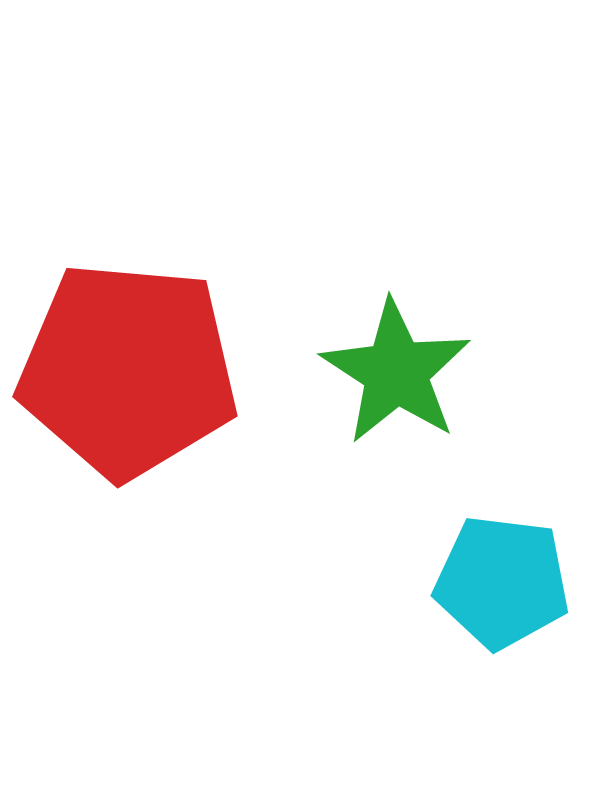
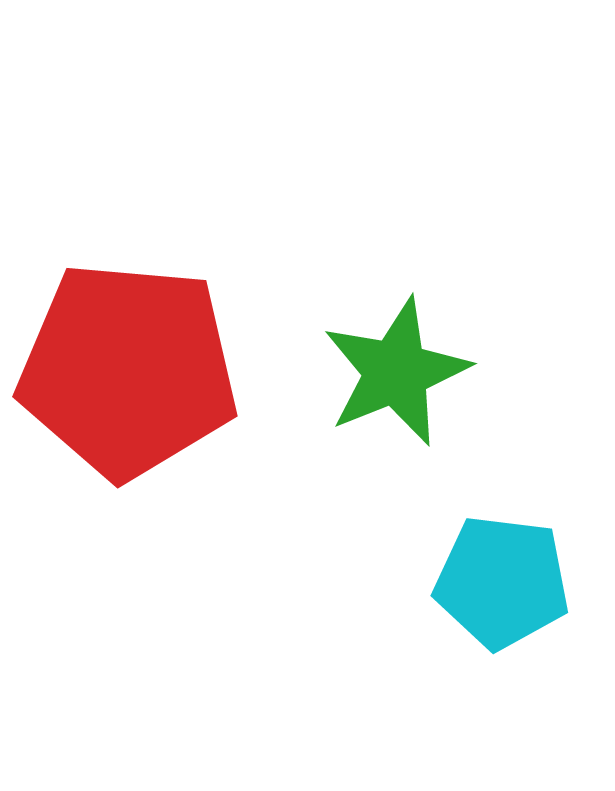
green star: rotated 17 degrees clockwise
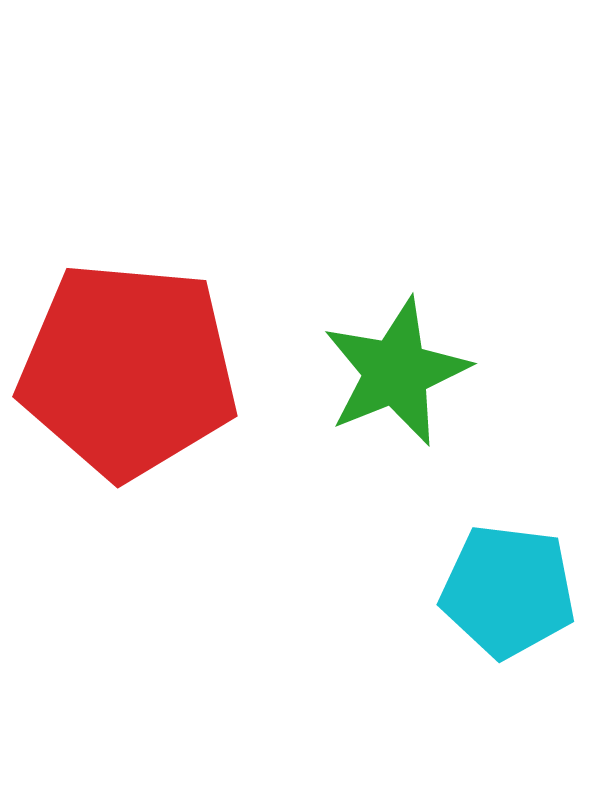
cyan pentagon: moved 6 px right, 9 px down
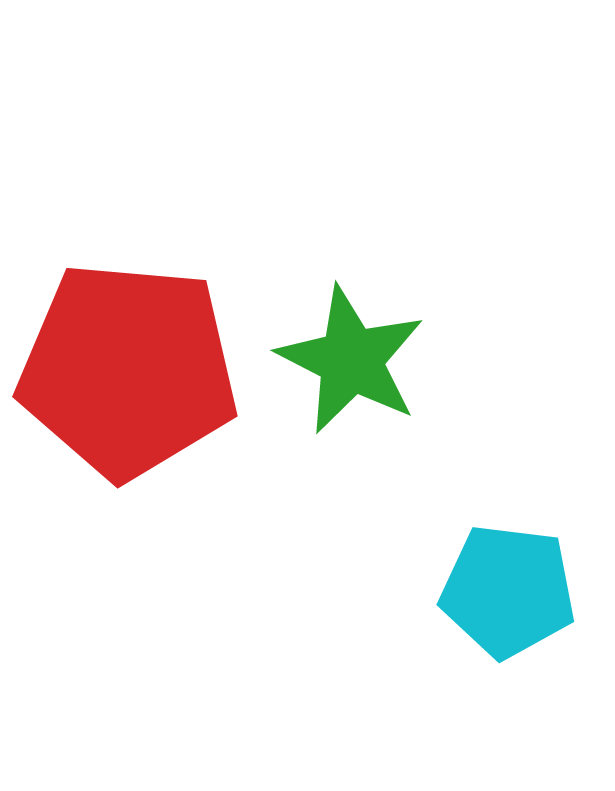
green star: moved 45 px left, 12 px up; rotated 23 degrees counterclockwise
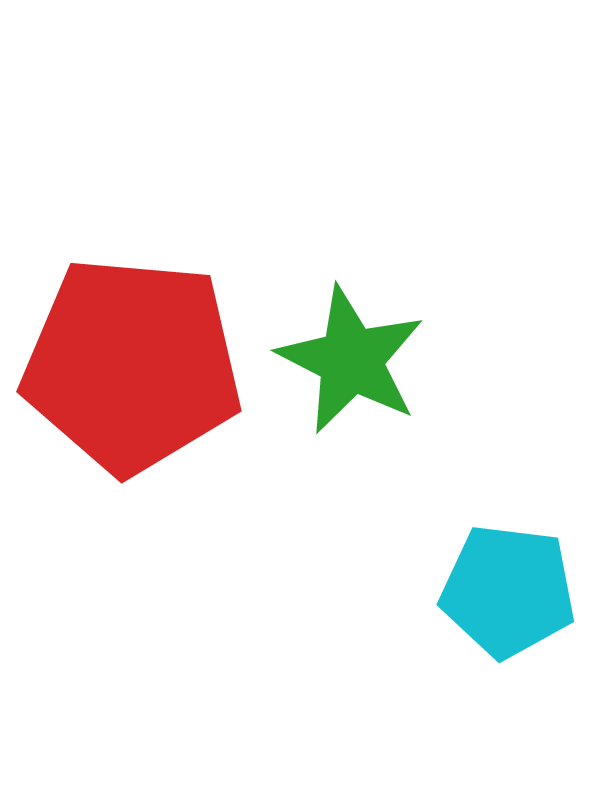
red pentagon: moved 4 px right, 5 px up
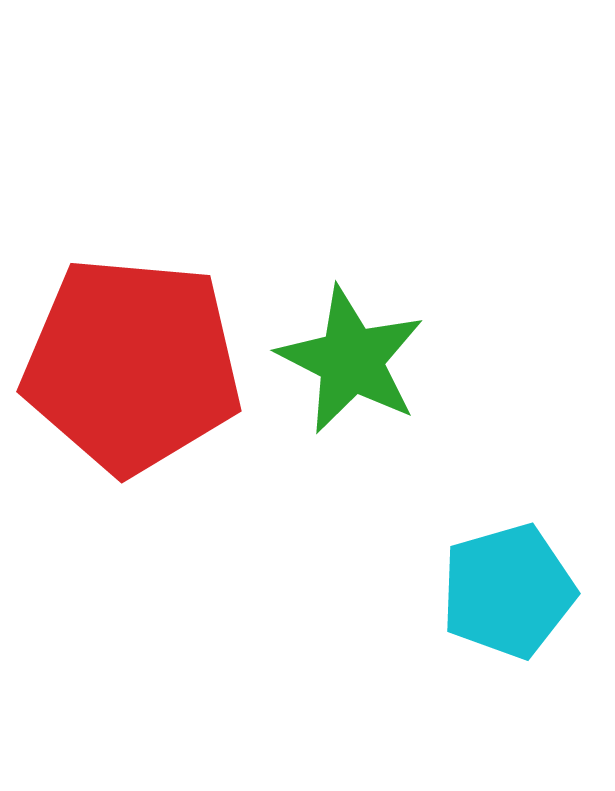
cyan pentagon: rotated 23 degrees counterclockwise
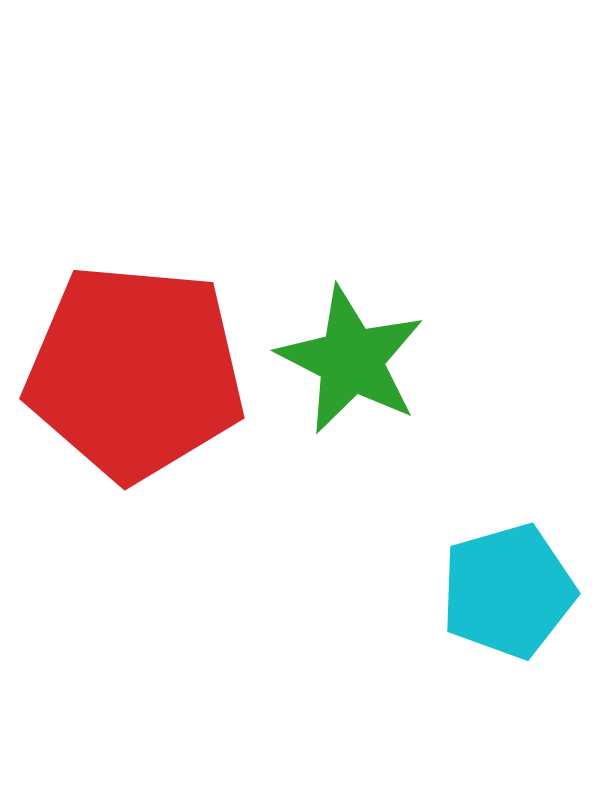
red pentagon: moved 3 px right, 7 px down
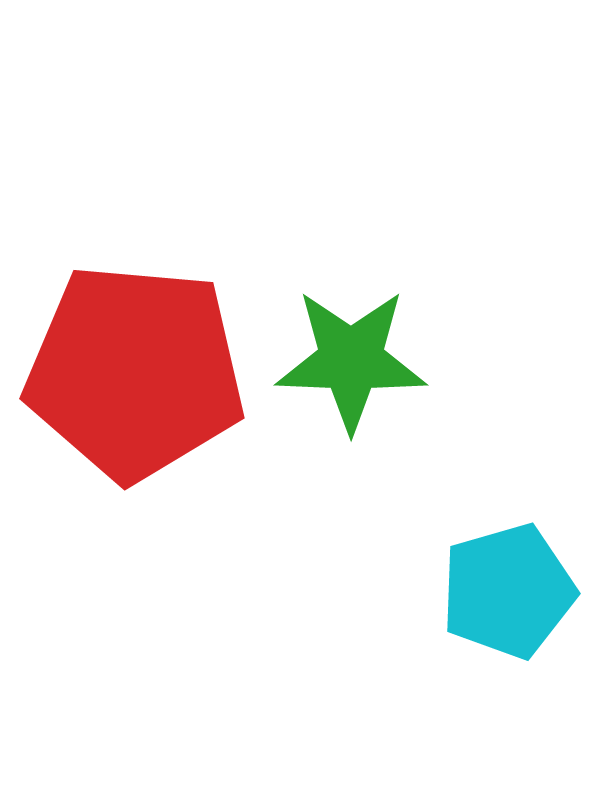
green star: rotated 25 degrees counterclockwise
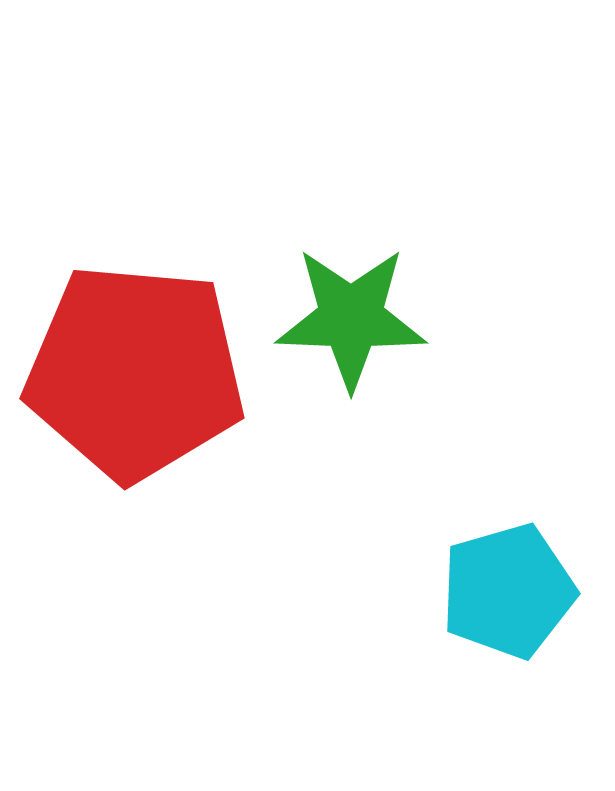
green star: moved 42 px up
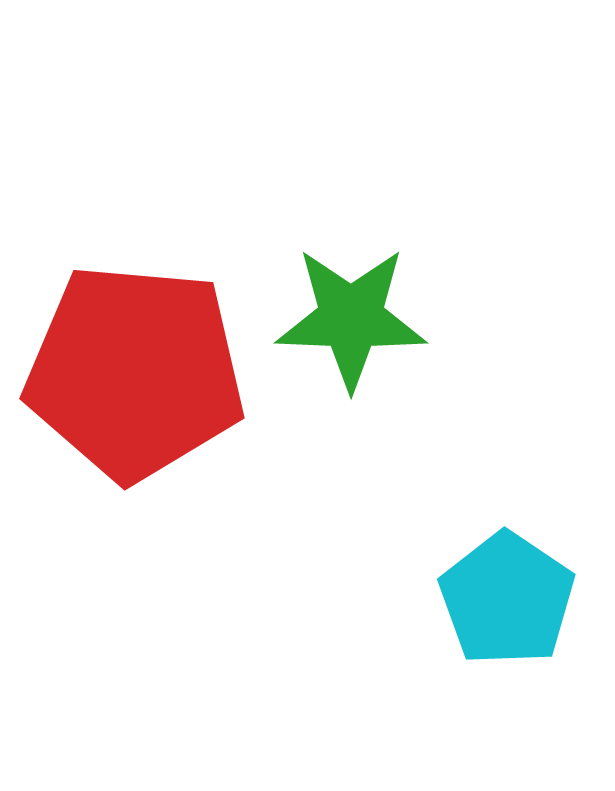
cyan pentagon: moved 1 px left, 8 px down; rotated 22 degrees counterclockwise
